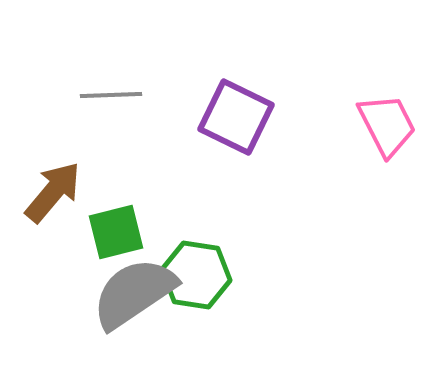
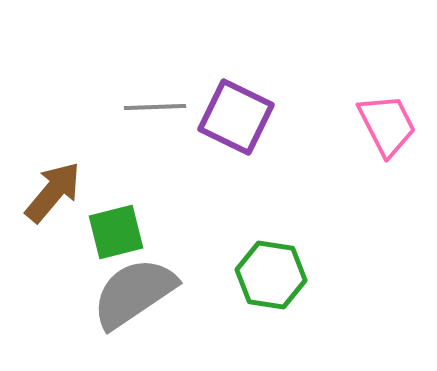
gray line: moved 44 px right, 12 px down
green hexagon: moved 75 px right
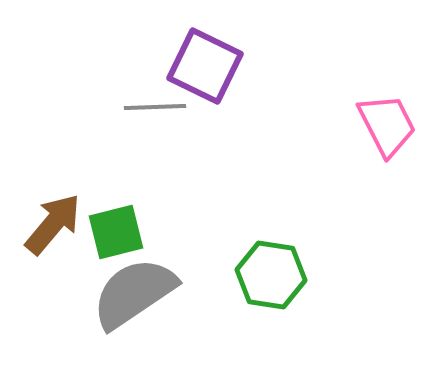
purple square: moved 31 px left, 51 px up
brown arrow: moved 32 px down
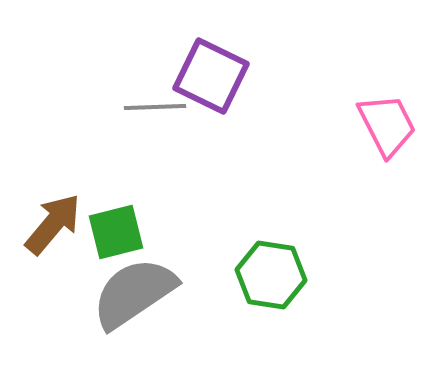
purple square: moved 6 px right, 10 px down
